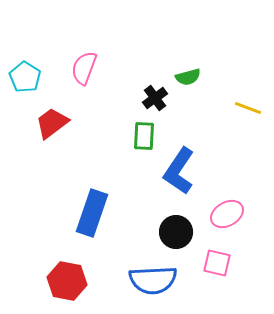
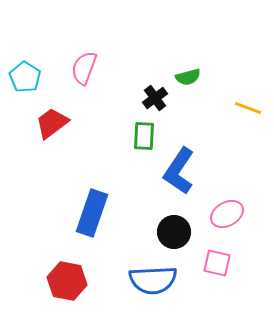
black circle: moved 2 px left
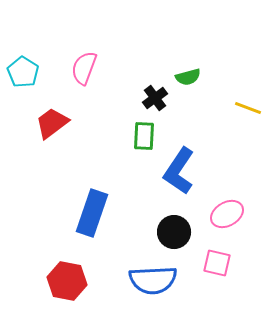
cyan pentagon: moved 2 px left, 5 px up
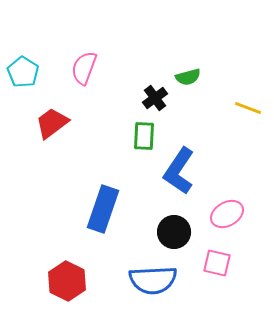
blue rectangle: moved 11 px right, 4 px up
red hexagon: rotated 15 degrees clockwise
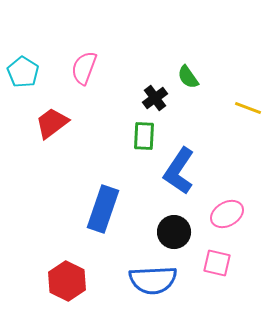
green semicircle: rotated 70 degrees clockwise
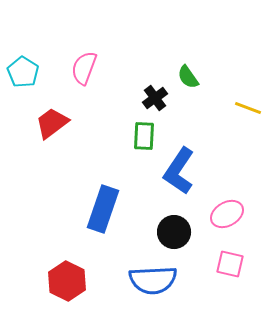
pink square: moved 13 px right, 1 px down
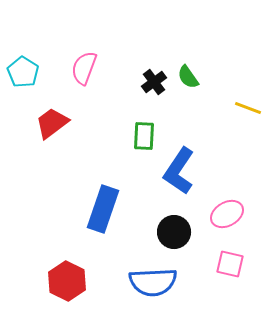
black cross: moved 1 px left, 16 px up
blue semicircle: moved 2 px down
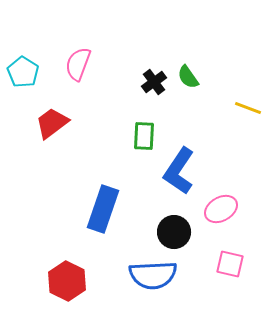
pink semicircle: moved 6 px left, 4 px up
pink ellipse: moved 6 px left, 5 px up
blue semicircle: moved 7 px up
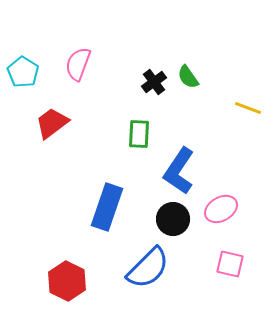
green rectangle: moved 5 px left, 2 px up
blue rectangle: moved 4 px right, 2 px up
black circle: moved 1 px left, 13 px up
blue semicircle: moved 5 px left, 7 px up; rotated 42 degrees counterclockwise
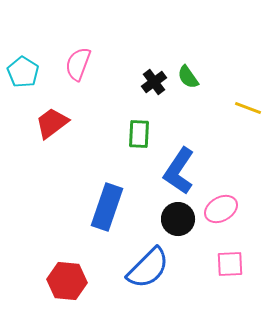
black circle: moved 5 px right
pink square: rotated 16 degrees counterclockwise
red hexagon: rotated 21 degrees counterclockwise
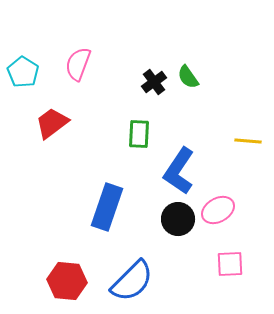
yellow line: moved 33 px down; rotated 16 degrees counterclockwise
pink ellipse: moved 3 px left, 1 px down
blue semicircle: moved 16 px left, 13 px down
